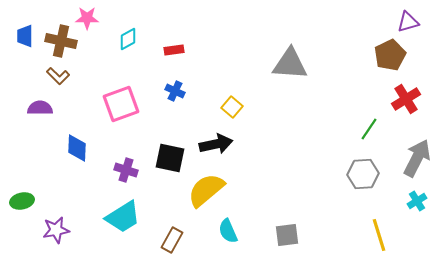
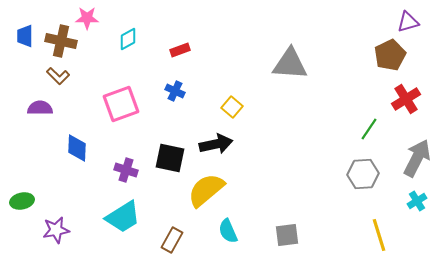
red rectangle: moved 6 px right; rotated 12 degrees counterclockwise
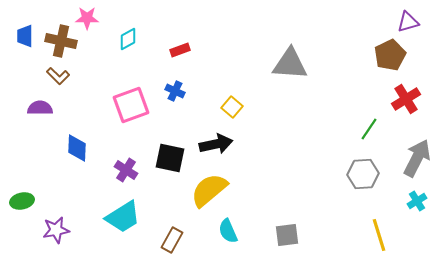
pink square: moved 10 px right, 1 px down
purple cross: rotated 15 degrees clockwise
yellow semicircle: moved 3 px right
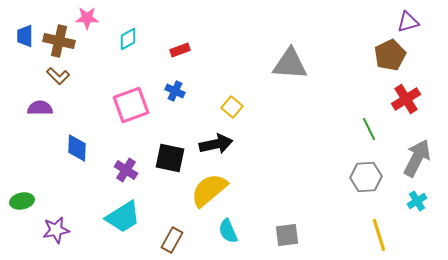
brown cross: moved 2 px left
green line: rotated 60 degrees counterclockwise
gray hexagon: moved 3 px right, 3 px down
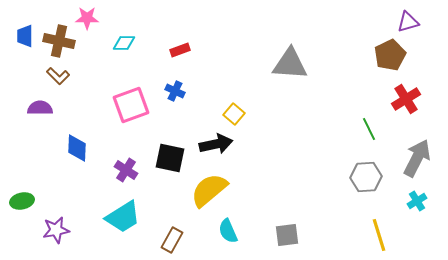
cyan diamond: moved 4 px left, 4 px down; rotated 30 degrees clockwise
yellow square: moved 2 px right, 7 px down
